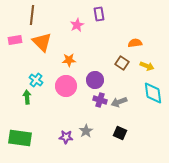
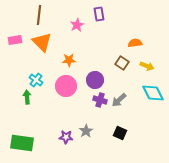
brown line: moved 7 px right
cyan diamond: rotated 20 degrees counterclockwise
gray arrow: moved 2 px up; rotated 21 degrees counterclockwise
green rectangle: moved 2 px right, 5 px down
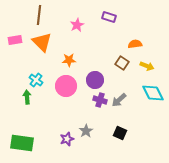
purple rectangle: moved 10 px right, 3 px down; rotated 64 degrees counterclockwise
orange semicircle: moved 1 px down
purple star: moved 1 px right, 2 px down; rotated 24 degrees counterclockwise
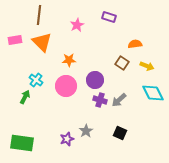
green arrow: moved 2 px left; rotated 32 degrees clockwise
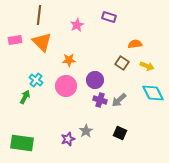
purple star: moved 1 px right
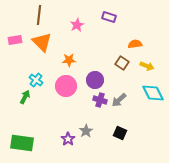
purple star: rotated 16 degrees counterclockwise
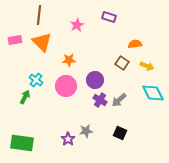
purple cross: rotated 16 degrees clockwise
gray star: rotated 24 degrees clockwise
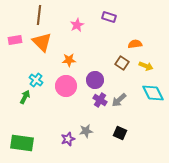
yellow arrow: moved 1 px left
purple star: rotated 16 degrees clockwise
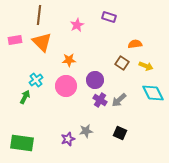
cyan cross: rotated 16 degrees clockwise
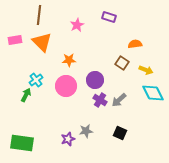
yellow arrow: moved 4 px down
green arrow: moved 1 px right, 2 px up
